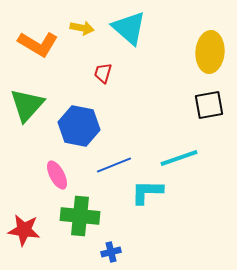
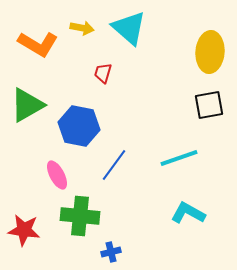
green triangle: rotated 18 degrees clockwise
blue line: rotated 32 degrees counterclockwise
cyan L-shape: moved 41 px right, 21 px down; rotated 28 degrees clockwise
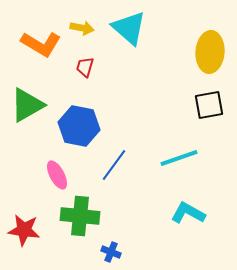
orange L-shape: moved 3 px right
red trapezoid: moved 18 px left, 6 px up
blue cross: rotated 36 degrees clockwise
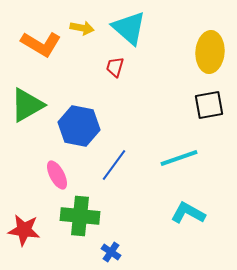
red trapezoid: moved 30 px right
blue cross: rotated 12 degrees clockwise
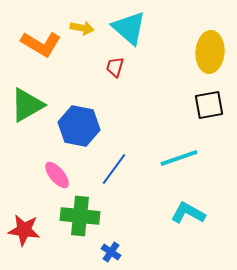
blue line: moved 4 px down
pink ellipse: rotated 12 degrees counterclockwise
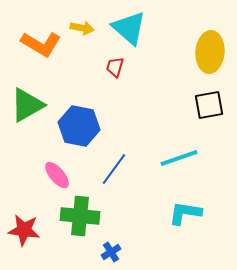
cyan L-shape: moved 3 px left; rotated 20 degrees counterclockwise
blue cross: rotated 24 degrees clockwise
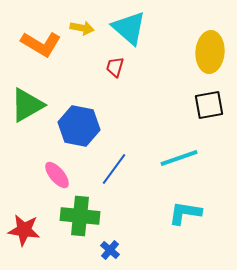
blue cross: moved 1 px left, 2 px up; rotated 18 degrees counterclockwise
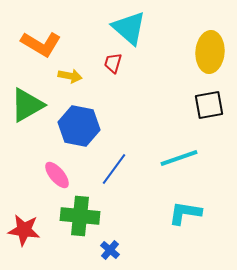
yellow arrow: moved 12 px left, 48 px down
red trapezoid: moved 2 px left, 4 px up
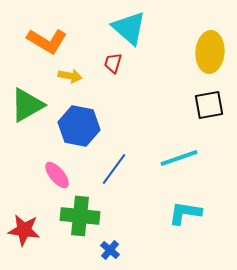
orange L-shape: moved 6 px right, 3 px up
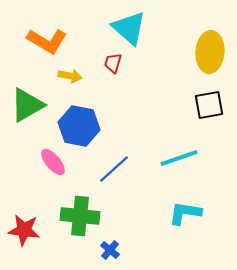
blue line: rotated 12 degrees clockwise
pink ellipse: moved 4 px left, 13 px up
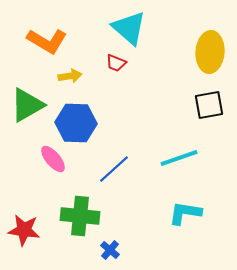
red trapezoid: moved 3 px right; rotated 85 degrees counterclockwise
yellow arrow: rotated 20 degrees counterclockwise
blue hexagon: moved 3 px left, 3 px up; rotated 9 degrees counterclockwise
pink ellipse: moved 3 px up
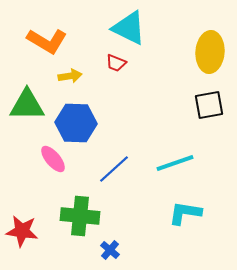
cyan triangle: rotated 15 degrees counterclockwise
green triangle: rotated 30 degrees clockwise
cyan line: moved 4 px left, 5 px down
red star: moved 2 px left, 1 px down
